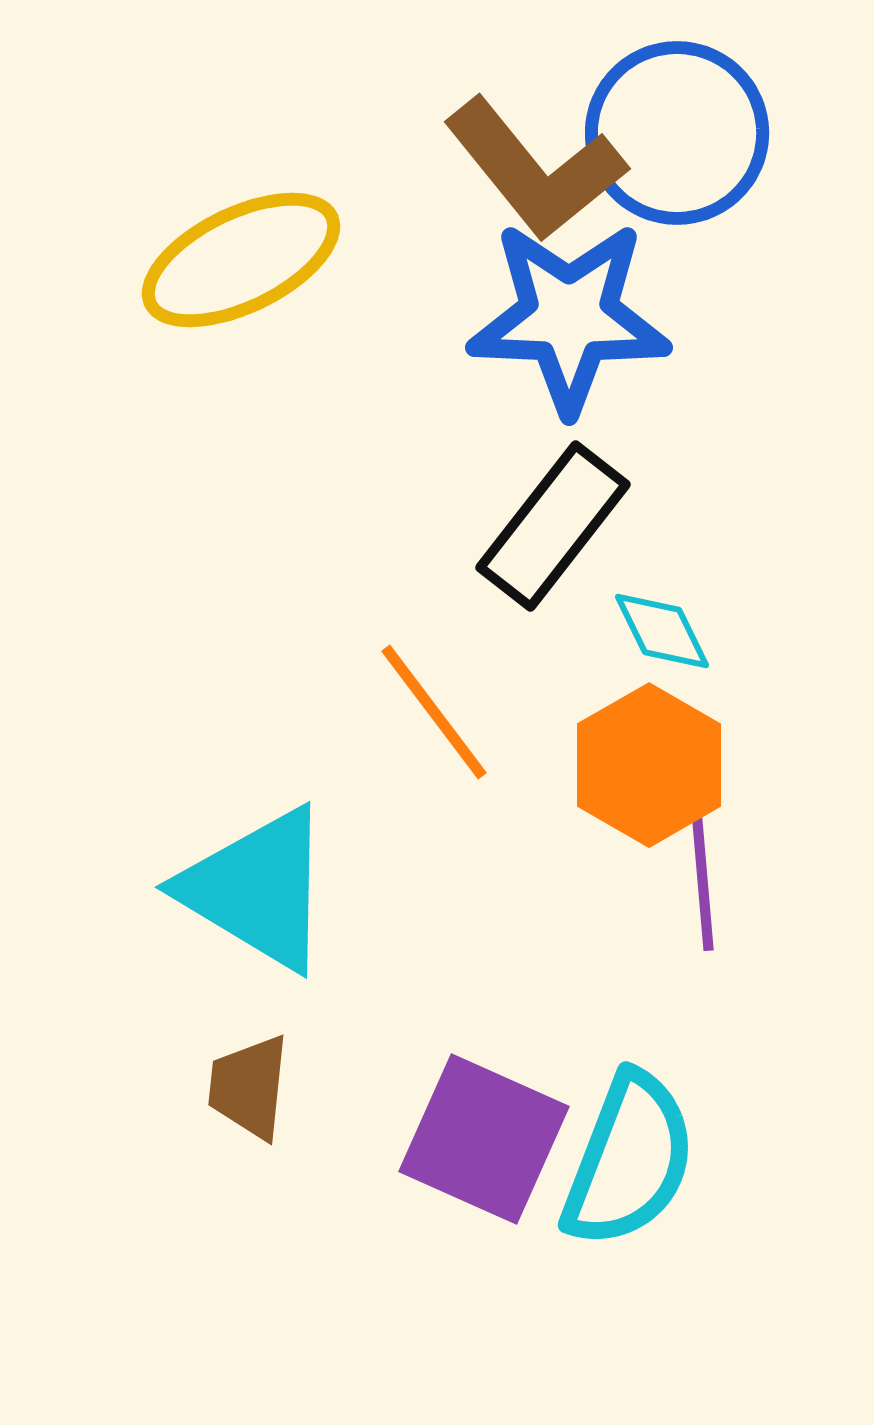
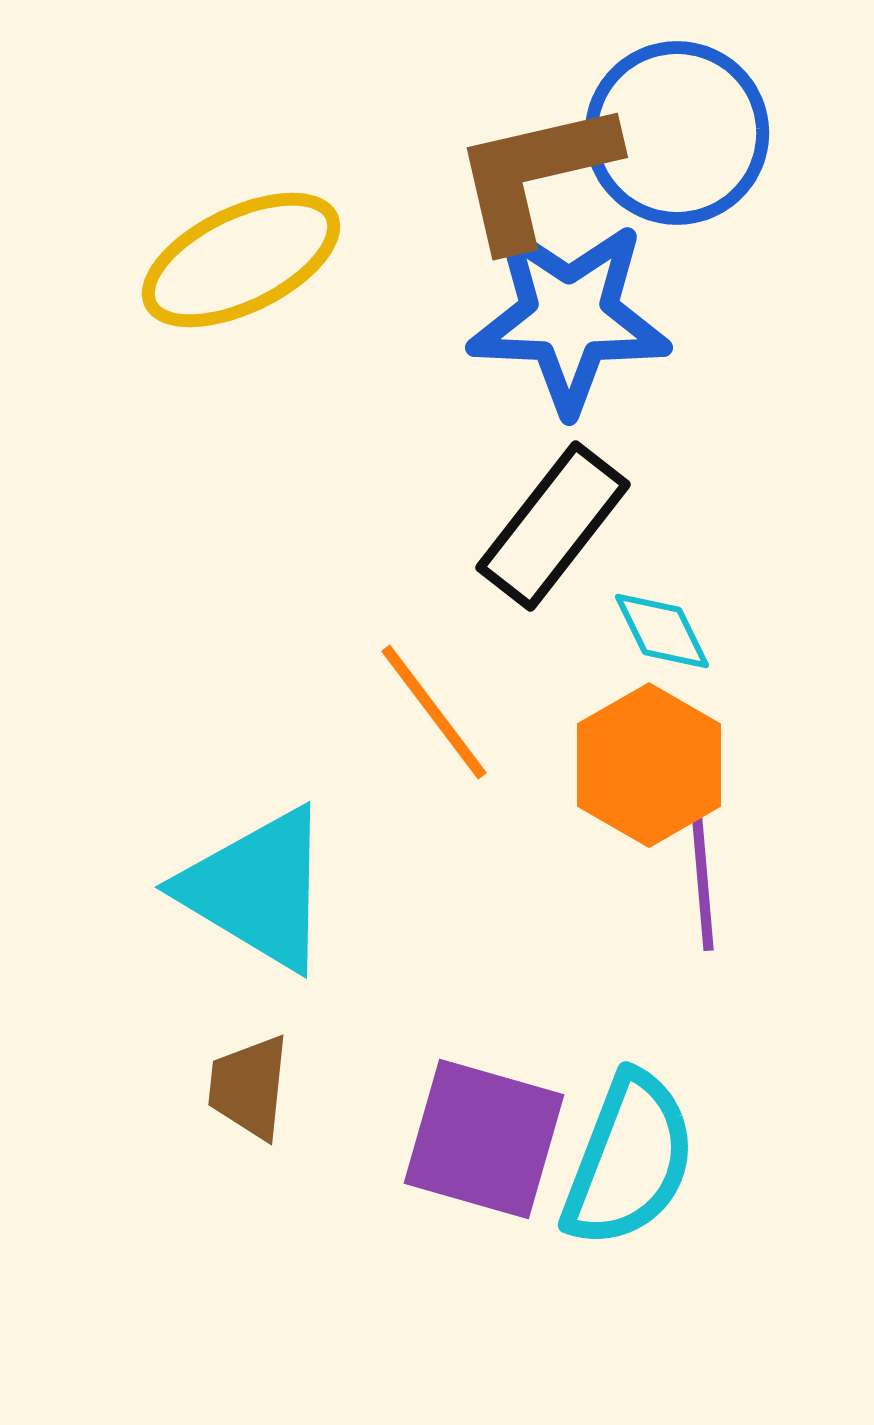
brown L-shape: moved 5 px down; rotated 116 degrees clockwise
purple square: rotated 8 degrees counterclockwise
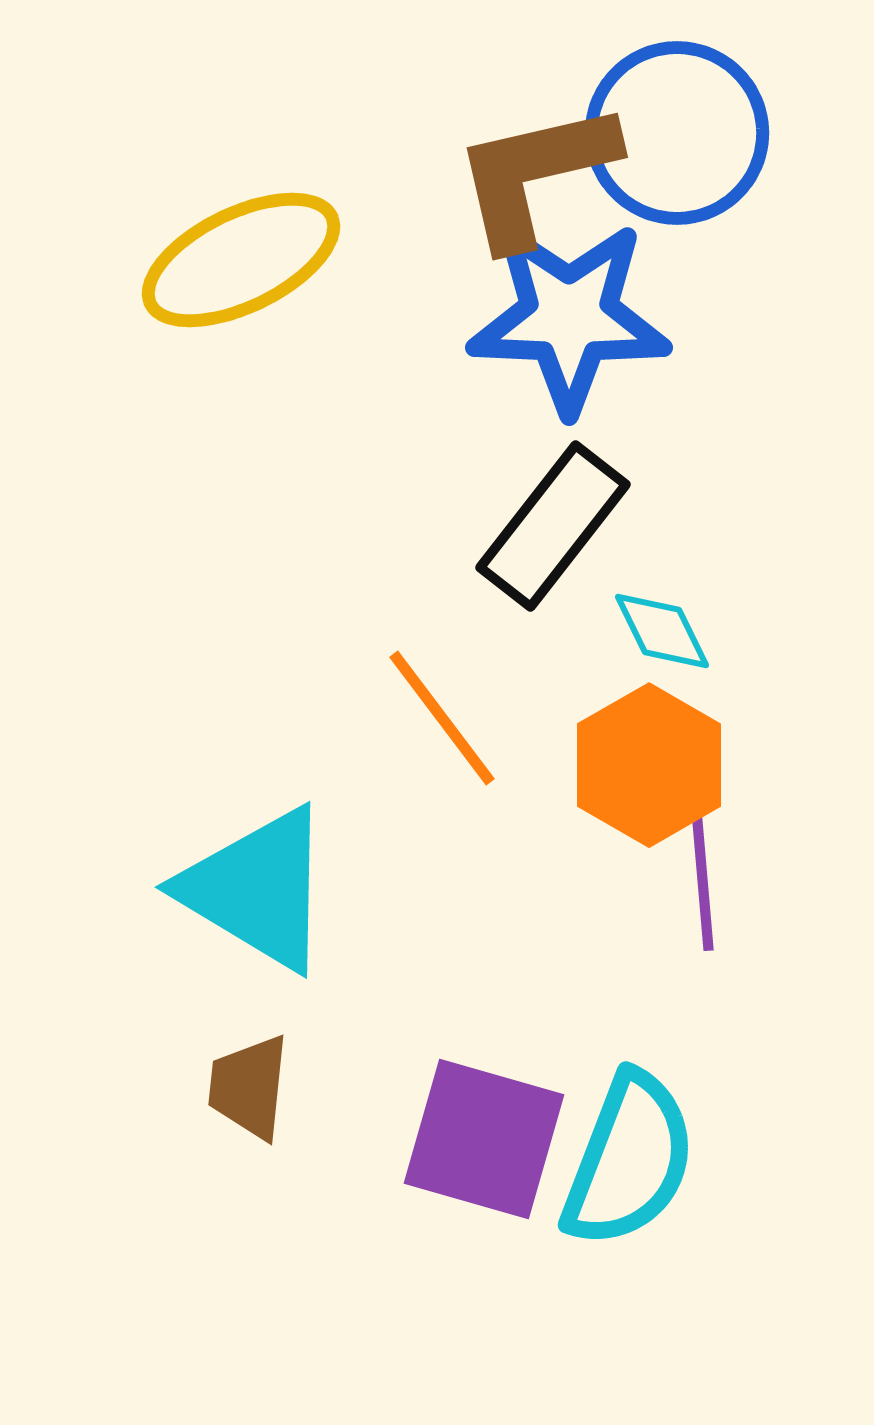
orange line: moved 8 px right, 6 px down
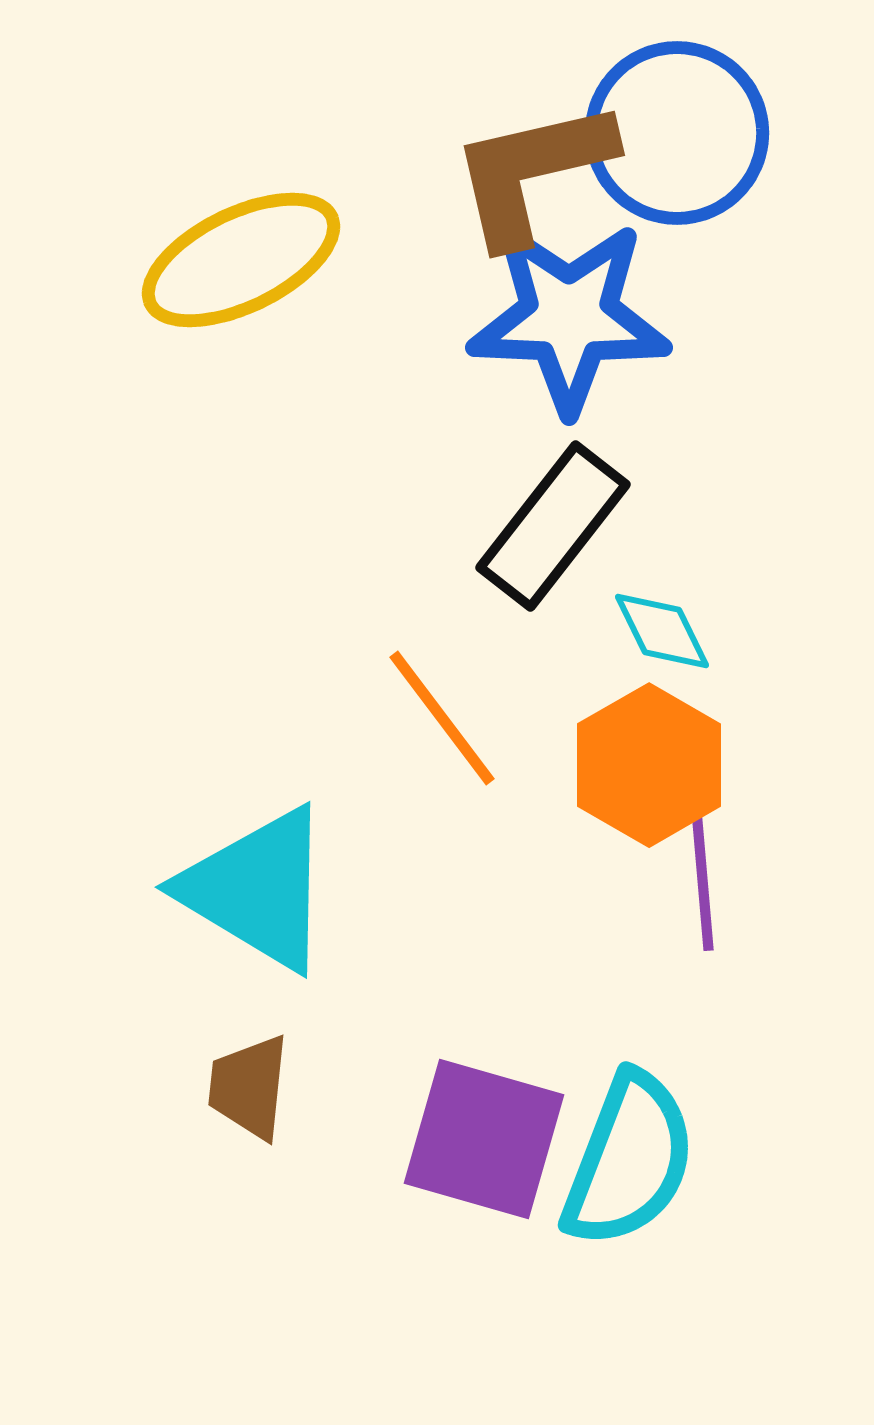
brown L-shape: moved 3 px left, 2 px up
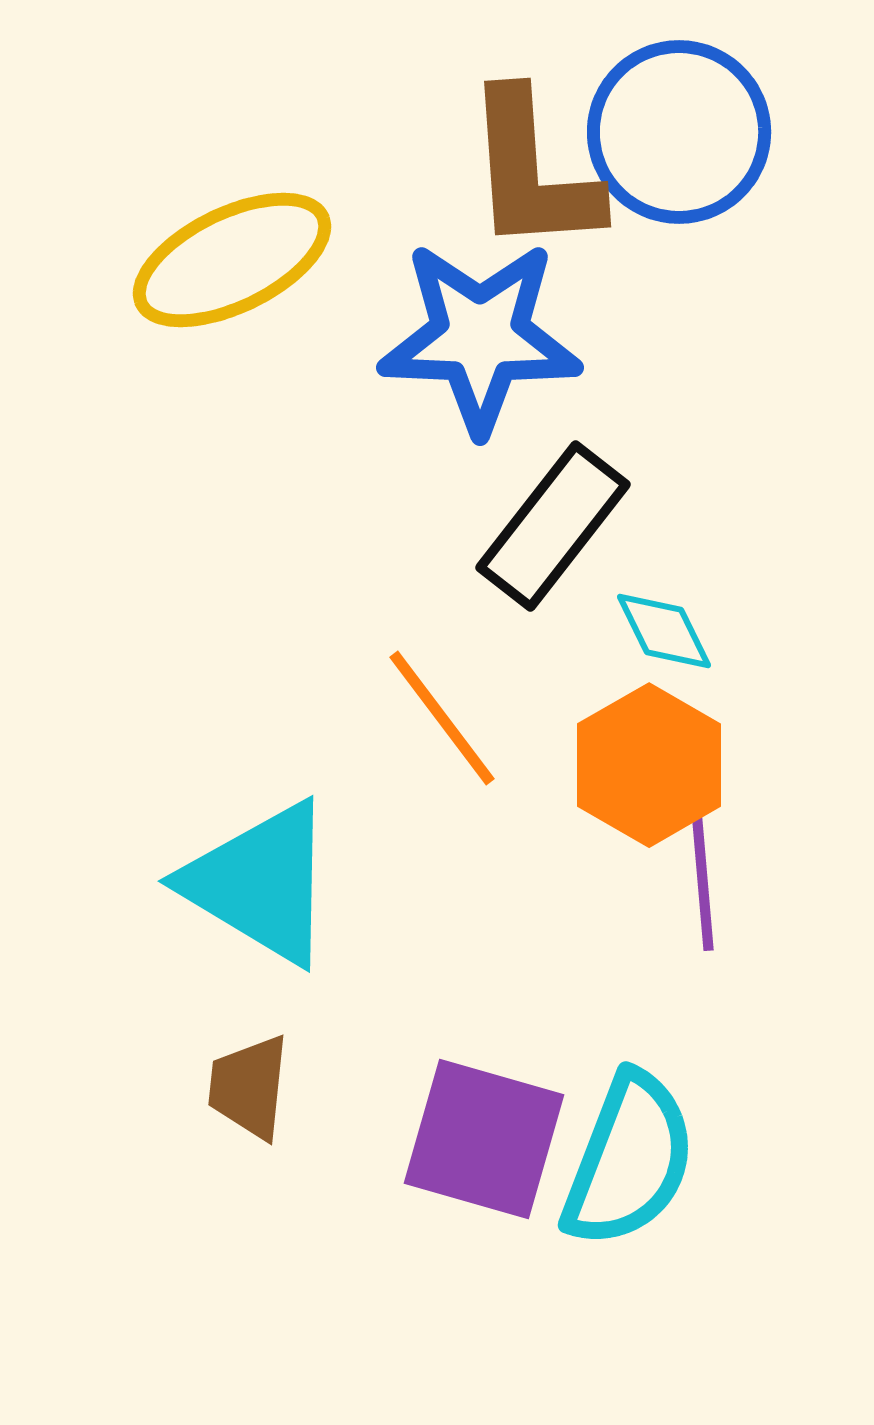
blue circle: moved 2 px right, 1 px up
brown L-shape: rotated 81 degrees counterclockwise
yellow ellipse: moved 9 px left
blue star: moved 89 px left, 20 px down
cyan diamond: moved 2 px right
cyan triangle: moved 3 px right, 6 px up
